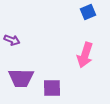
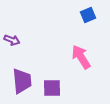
blue square: moved 3 px down
pink arrow: moved 4 px left, 2 px down; rotated 130 degrees clockwise
purple trapezoid: moved 1 px right, 3 px down; rotated 96 degrees counterclockwise
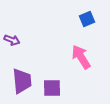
blue square: moved 1 px left, 4 px down
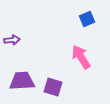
purple arrow: rotated 28 degrees counterclockwise
purple trapezoid: rotated 88 degrees counterclockwise
purple square: moved 1 px right, 1 px up; rotated 18 degrees clockwise
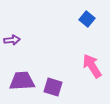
blue square: rotated 28 degrees counterclockwise
pink arrow: moved 11 px right, 9 px down
